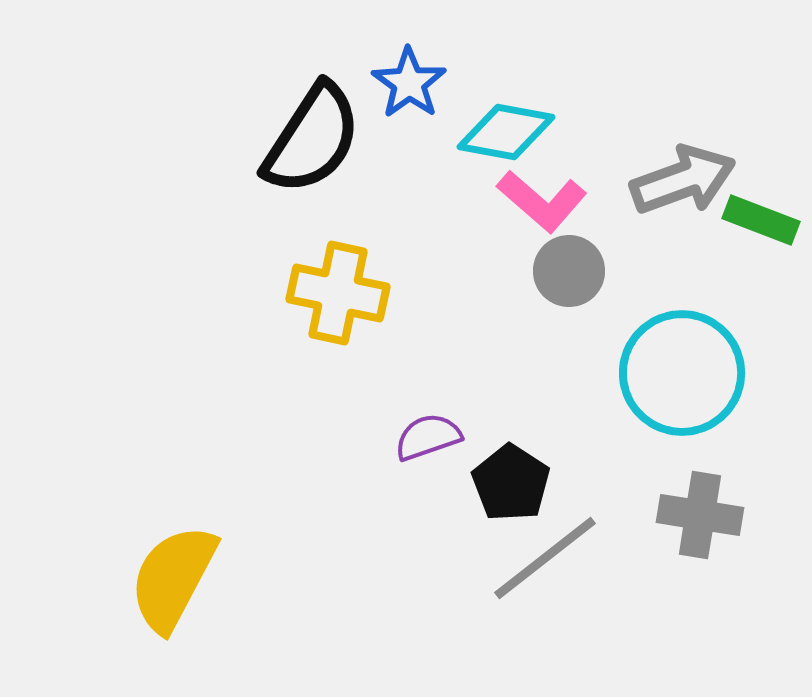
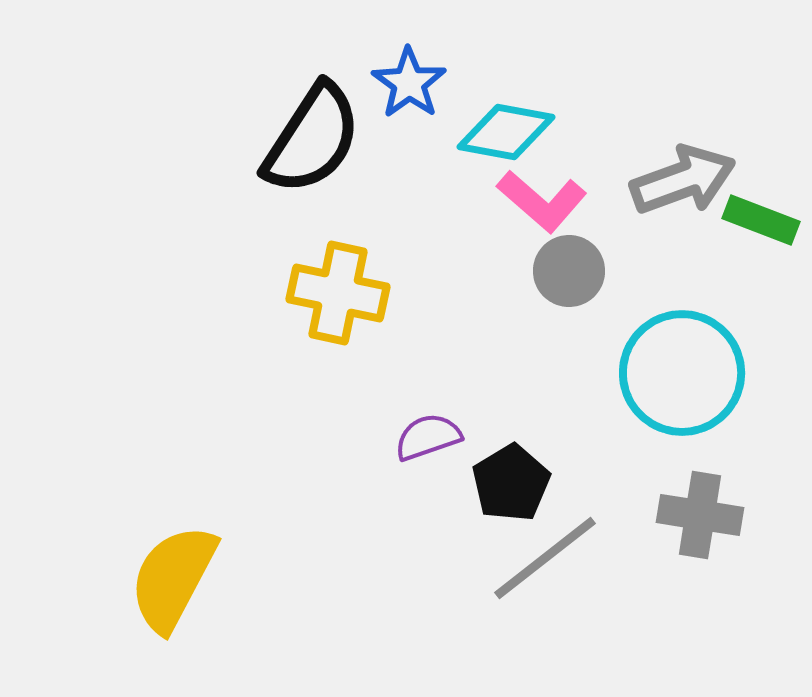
black pentagon: rotated 8 degrees clockwise
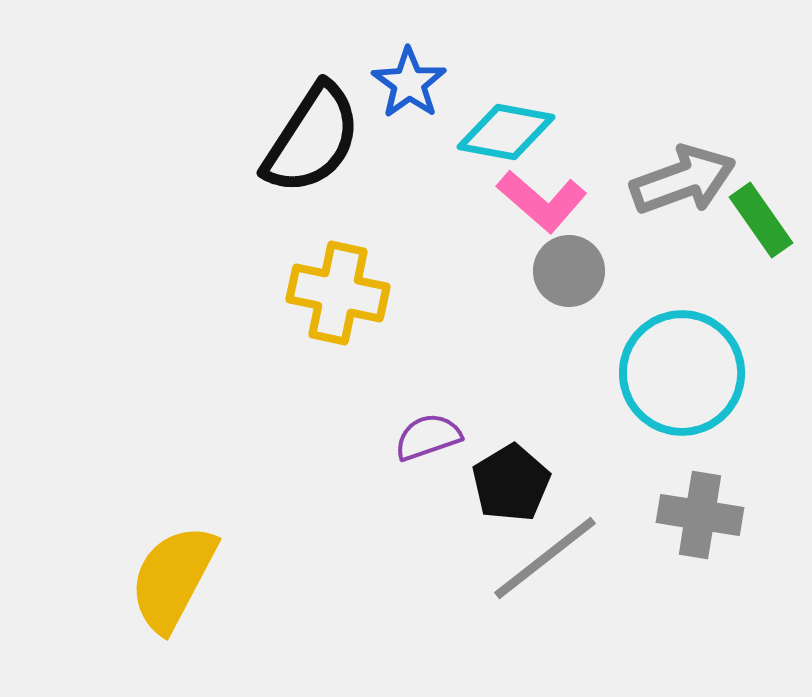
green rectangle: rotated 34 degrees clockwise
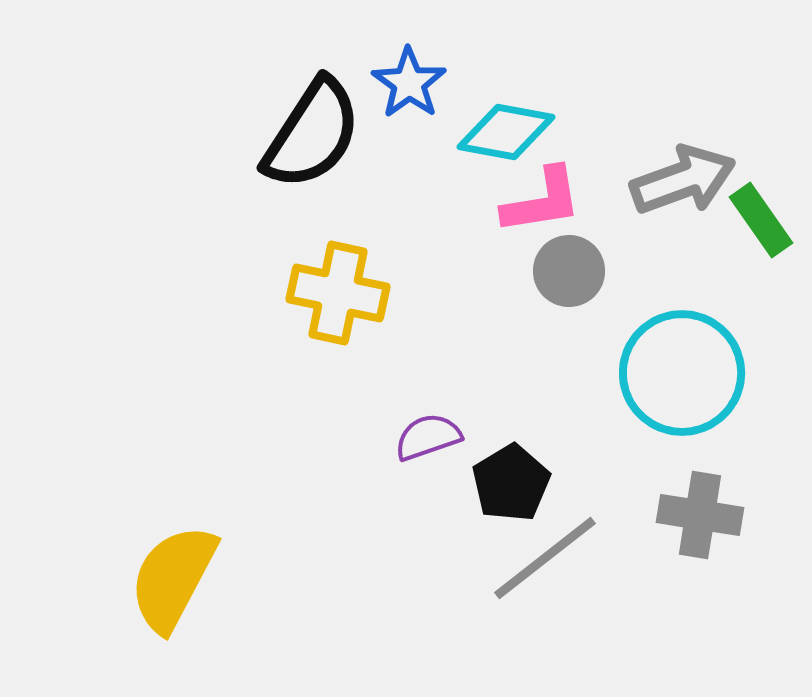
black semicircle: moved 5 px up
pink L-shape: rotated 50 degrees counterclockwise
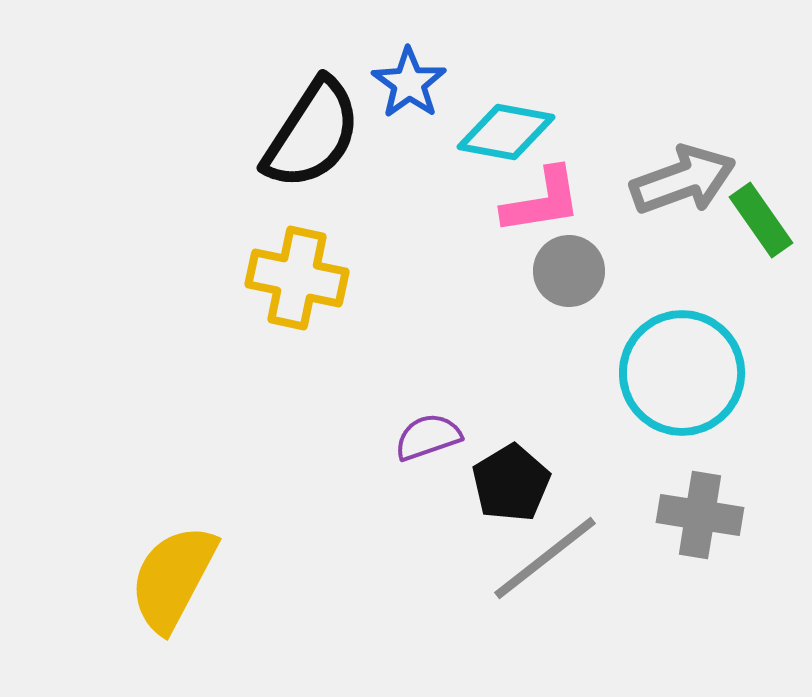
yellow cross: moved 41 px left, 15 px up
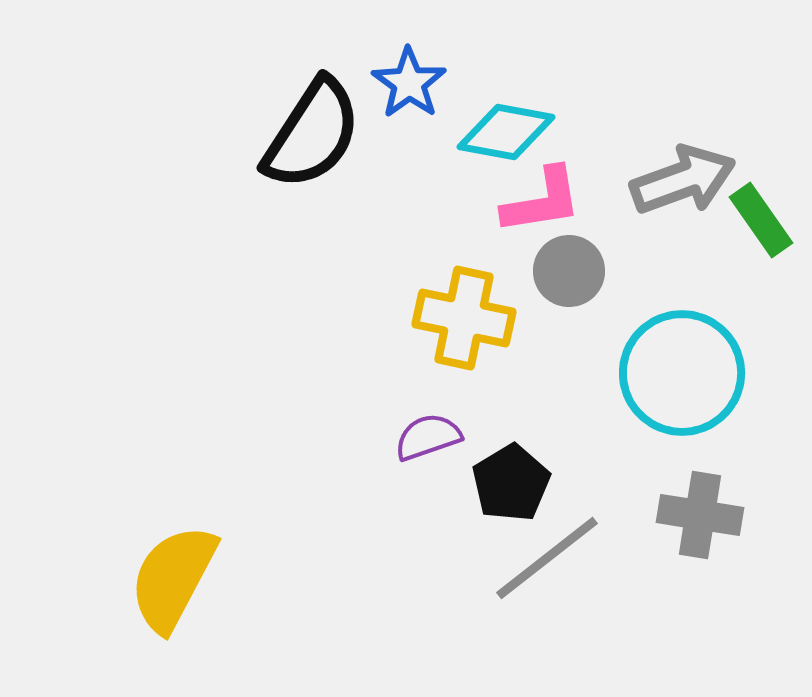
yellow cross: moved 167 px right, 40 px down
gray line: moved 2 px right
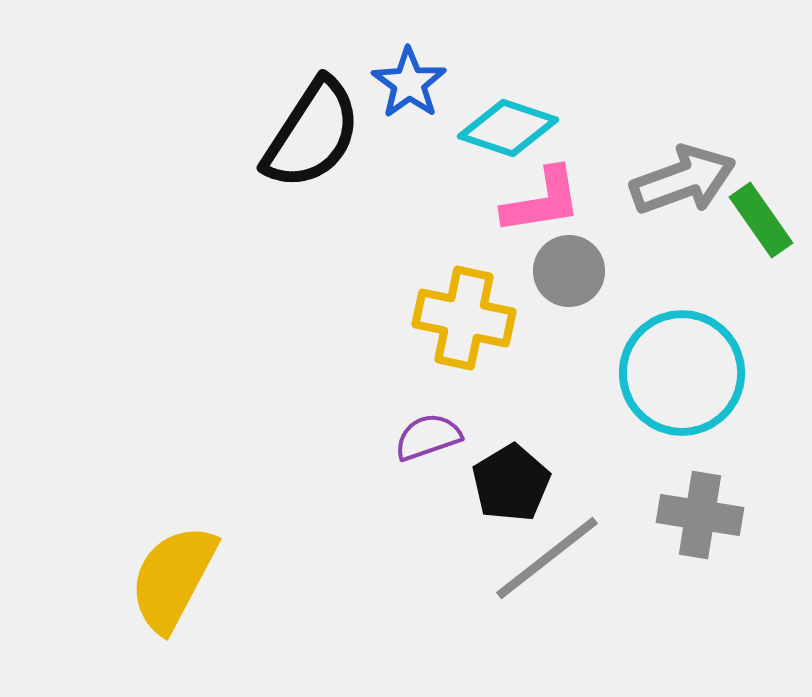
cyan diamond: moved 2 px right, 4 px up; rotated 8 degrees clockwise
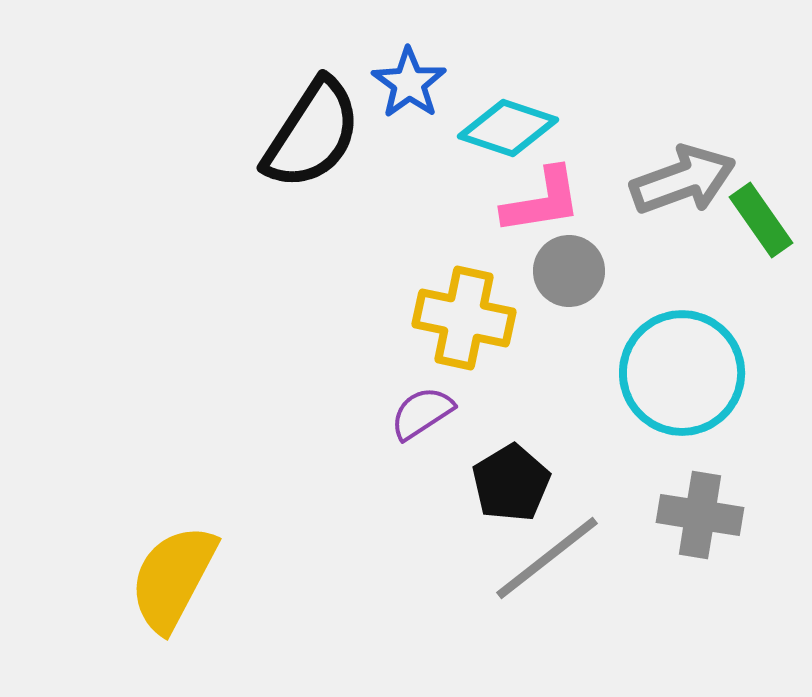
purple semicircle: moved 6 px left, 24 px up; rotated 14 degrees counterclockwise
